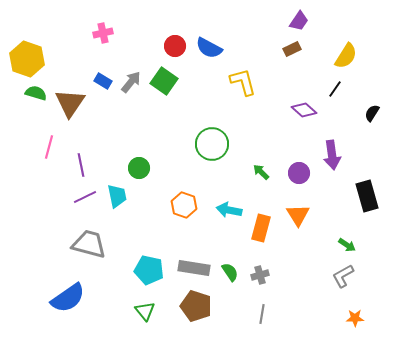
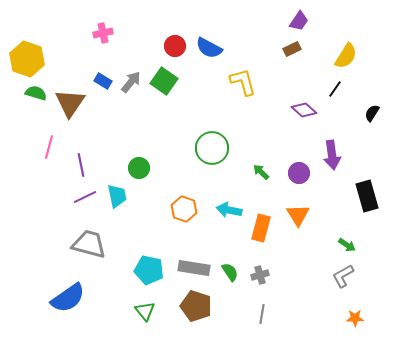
green circle at (212, 144): moved 4 px down
orange hexagon at (184, 205): moved 4 px down
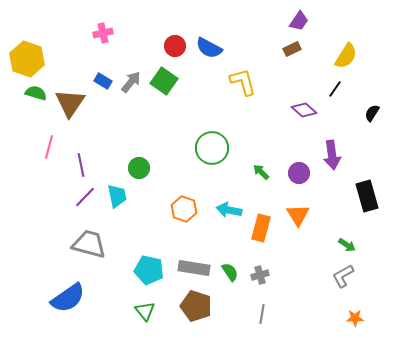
purple line at (85, 197): rotated 20 degrees counterclockwise
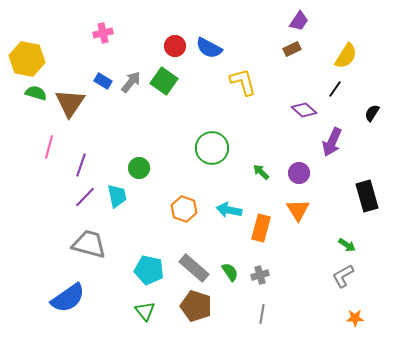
yellow hexagon at (27, 59): rotated 8 degrees counterclockwise
purple arrow at (332, 155): moved 13 px up; rotated 32 degrees clockwise
purple line at (81, 165): rotated 30 degrees clockwise
orange triangle at (298, 215): moved 5 px up
gray rectangle at (194, 268): rotated 32 degrees clockwise
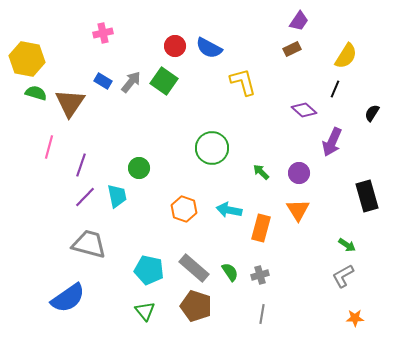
black line at (335, 89): rotated 12 degrees counterclockwise
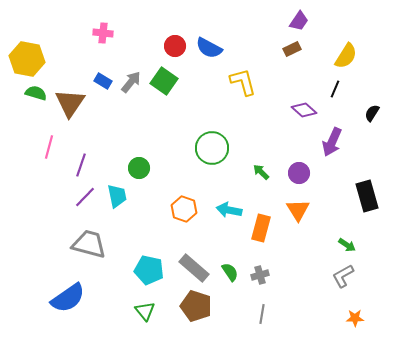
pink cross at (103, 33): rotated 18 degrees clockwise
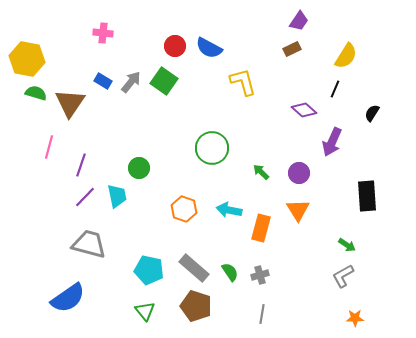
black rectangle at (367, 196): rotated 12 degrees clockwise
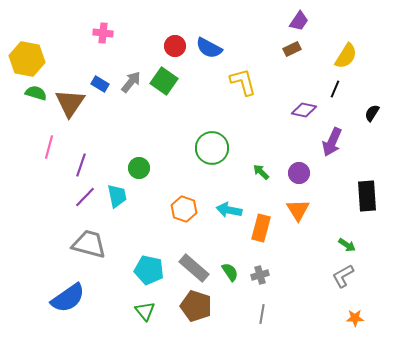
blue rectangle at (103, 81): moved 3 px left, 3 px down
purple diamond at (304, 110): rotated 30 degrees counterclockwise
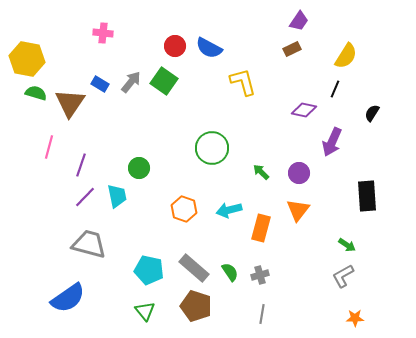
cyan arrow at (229, 210): rotated 25 degrees counterclockwise
orange triangle at (298, 210): rotated 10 degrees clockwise
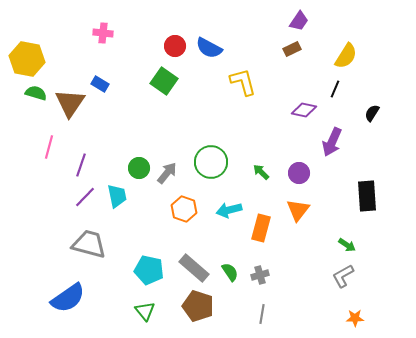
gray arrow at (131, 82): moved 36 px right, 91 px down
green circle at (212, 148): moved 1 px left, 14 px down
brown pentagon at (196, 306): moved 2 px right
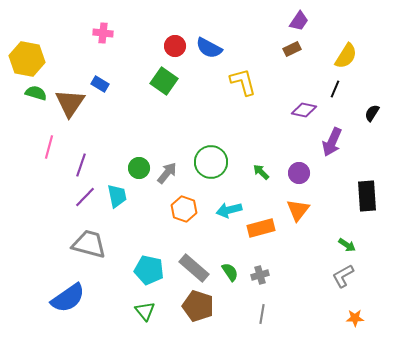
orange rectangle at (261, 228): rotated 60 degrees clockwise
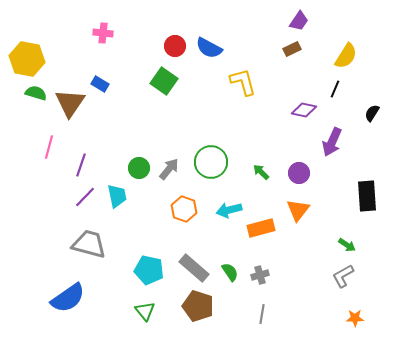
gray arrow at (167, 173): moved 2 px right, 4 px up
